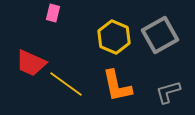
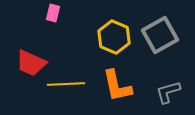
yellow line: rotated 39 degrees counterclockwise
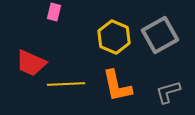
pink rectangle: moved 1 px right, 1 px up
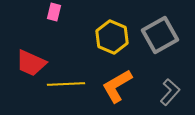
yellow hexagon: moved 2 px left
orange L-shape: rotated 72 degrees clockwise
gray L-shape: moved 2 px right; rotated 148 degrees clockwise
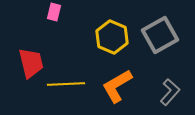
red trapezoid: rotated 128 degrees counterclockwise
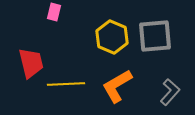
gray square: moved 5 px left, 1 px down; rotated 24 degrees clockwise
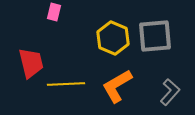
yellow hexagon: moved 1 px right, 1 px down
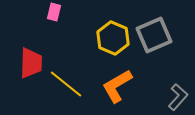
gray square: moved 1 px left, 1 px up; rotated 18 degrees counterclockwise
red trapezoid: rotated 16 degrees clockwise
yellow line: rotated 42 degrees clockwise
gray L-shape: moved 8 px right, 5 px down
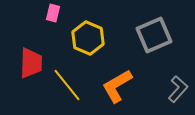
pink rectangle: moved 1 px left, 1 px down
yellow hexagon: moved 25 px left
yellow line: moved 1 px right, 1 px down; rotated 12 degrees clockwise
gray L-shape: moved 8 px up
